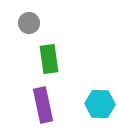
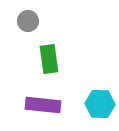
gray circle: moved 1 px left, 2 px up
purple rectangle: rotated 72 degrees counterclockwise
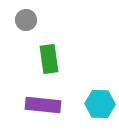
gray circle: moved 2 px left, 1 px up
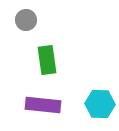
green rectangle: moved 2 px left, 1 px down
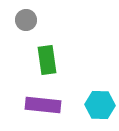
cyan hexagon: moved 1 px down
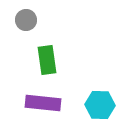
purple rectangle: moved 2 px up
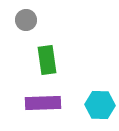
purple rectangle: rotated 8 degrees counterclockwise
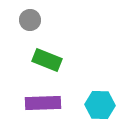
gray circle: moved 4 px right
green rectangle: rotated 60 degrees counterclockwise
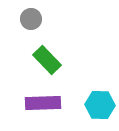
gray circle: moved 1 px right, 1 px up
green rectangle: rotated 24 degrees clockwise
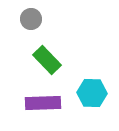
cyan hexagon: moved 8 px left, 12 px up
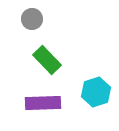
gray circle: moved 1 px right
cyan hexagon: moved 4 px right, 1 px up; rotated 20 degrees counterclockwise
